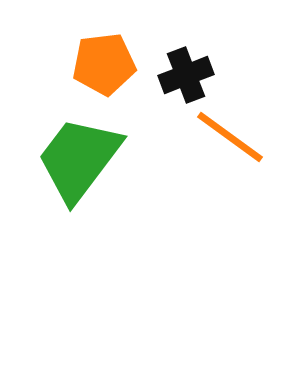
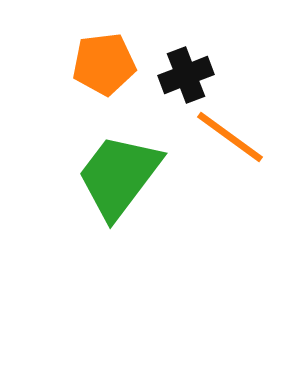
green trapezoid: moved 40 px right, 17 px down
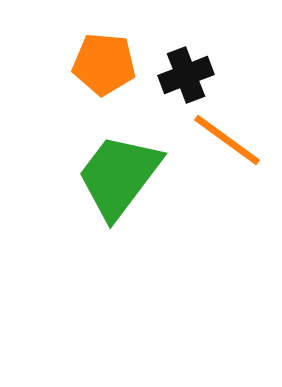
orange pentagon: rotated 12 degrees clockwise
orange line: moved 3 px left, 3 px down
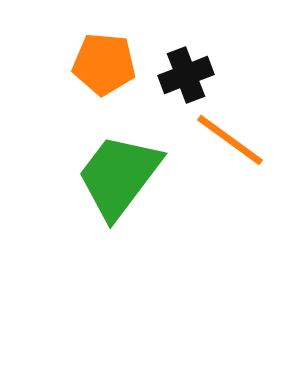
orange line: moved 3 px right
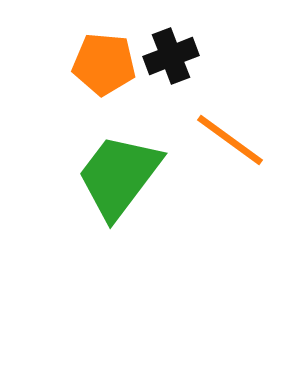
black cross: moved 15 px left, 19 px up
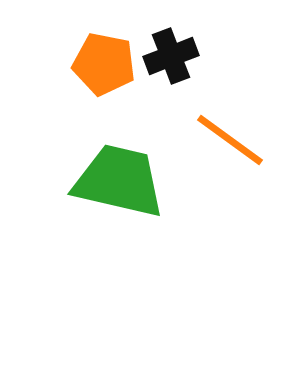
orange pentagon: rotated 6 degrees clockwise
green trapezoid: moved 5 px down; rotated 66 degrees clockwise
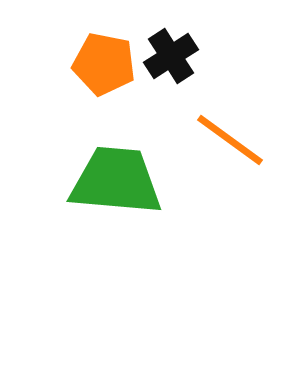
black cross: rotated 12 degrees counterclockwise
green trapezoid: moved 3 px left; rotated 8 degrees counterclockwise
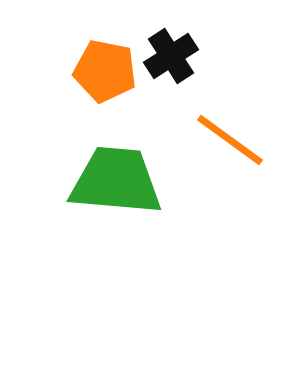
orange pentagon: moved 1 px right, 7 px down
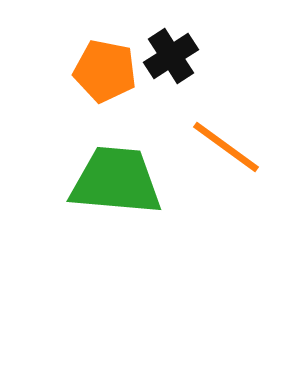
orange line: moved 4 px left, 7 px down
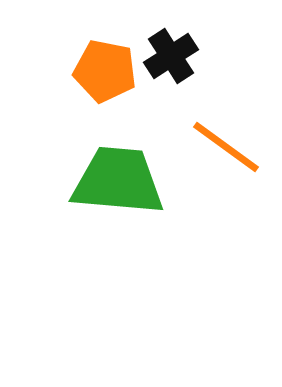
green trapezoid: moved 2 px right
